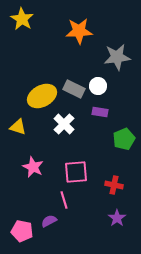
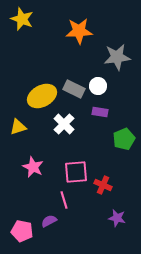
yellow star: rotated 10 degrees counterclockwise
yellow triangle: rotated 36 degrees counterclockwise
red cross: moved 11 px left; rotated 12 degrees clockwise
purple star: rotated 24 degrees counterclockwise
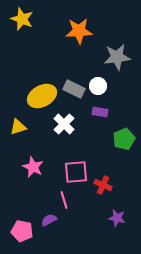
purple semicircle: moved 1 px up
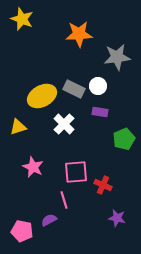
orange star: moved 3 px down
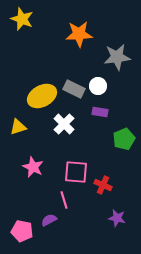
pink square: rotated 10 degrees clockwise
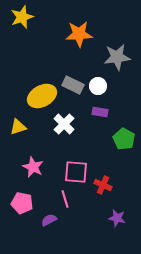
yellow star: moved 2 px up; rotated 30 degrees clockwise
gray rectangle: moved 1 px left, 4 px up
green pentagon: rotated 20 degrees counterclockwise
pink line: moved 1 px right, 1 px up
pink pentagon: moved 28 px up
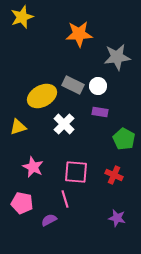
red cross: moved 11 px right, 10 px up
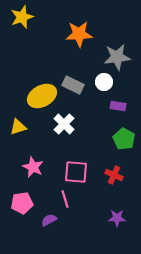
white circle: moved 6 px right, 4 px up
purple rectangle: moved 18 px right, 6 px up
pink pentagon: rotated 20 degrees counterclockwise
purple star: rotated 12 degrees counterclockwise
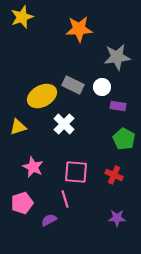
orange star: moved 5 px up
white circle: moved 2 px left, 5 px down
pink pentagon: rotated 10 degrees counterclockwise
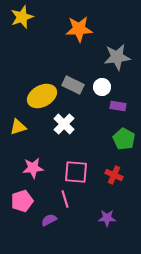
pink star: moved 1 px down; rotated 30 degrees counterclockwise
pink pentagon: moved 2 px up
purple star: moved 10 px left
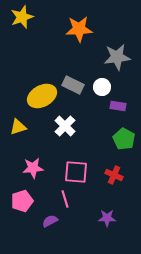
white cross: moved 1 px right, 2 px down
purple semicircle: moved 1 px right, 1 px down
